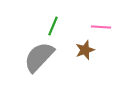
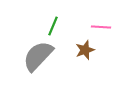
gray semicircle: moved 1 px left, 1 px up
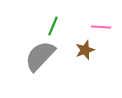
gray semicircle: moved 2 px right
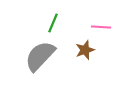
green line: moved 3 px up
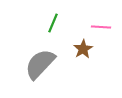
brown star: moved 2 px left, 1 px up; rotated 12 degrees counterclockwise
gray semicircle: moved 8 px down
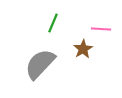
pink line: moved 2 px down
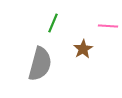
pink line: moved 7 px right, 3 px up
gray semicircle: rotated 152 degrees clockwise
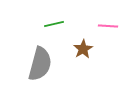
green line: moved 1 px right, 1 px down; rotated 54 degrees clockwise
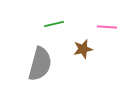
pink line: moved 1 px left, 1 px down
brown star: rotated 18 degrees clockwise
